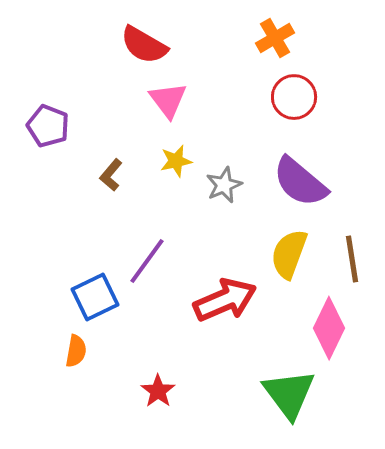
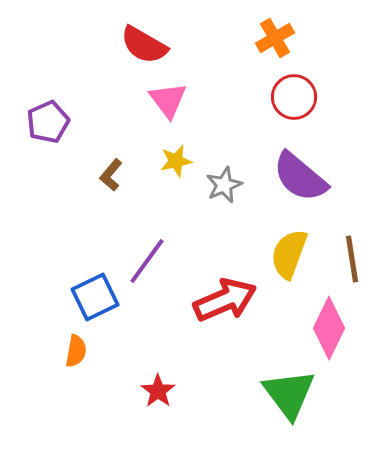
purple pentagon: moved 4 px up; rotated 27 degrees clockwise
purple semicircle: moved 5 px up
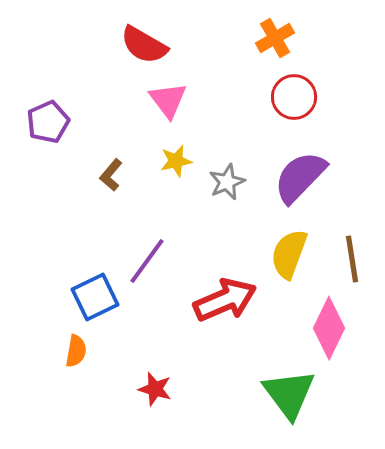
purple semicircle: rotated 94 degrees clockwise
gray star: moved 3 px right, 3 px up
red star: moved 3 px left, 2 px up; rotated 20 degrees counterclockwise
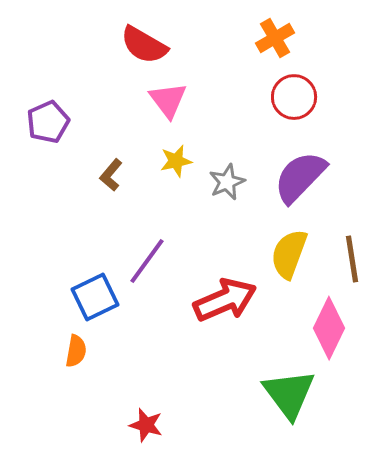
red star: moved 9 px left, 36 px down
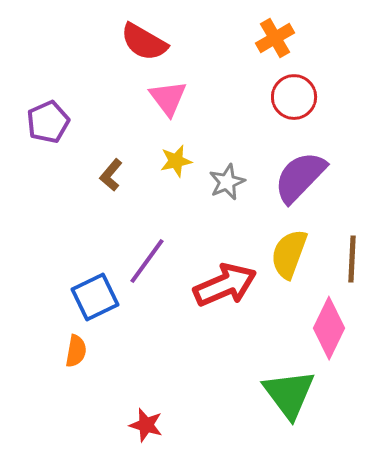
red semicircle: moved 3 px up
pink triangle: moved 2 px up
brown line: rotated 12 degrees clockwise
red arrow: moved 15 px up
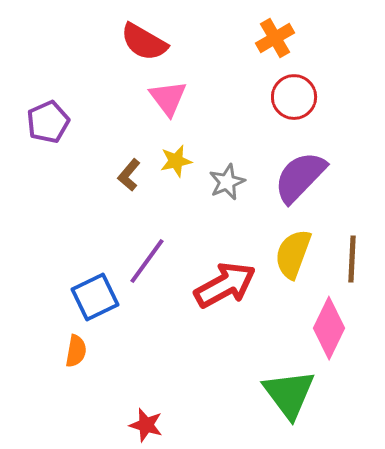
brown L-shape: moved 18 px right
yellow semicircle: moved 4 px right
red arrow: rotated 6 degrees counterclockwise
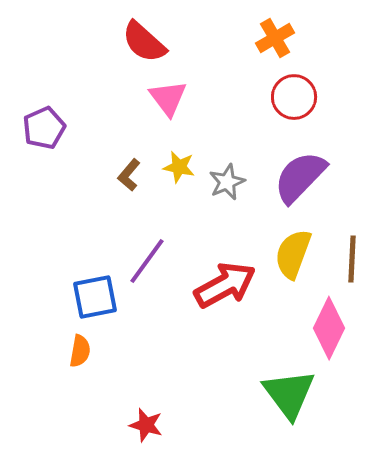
red semicircle: rotated 12 degrees clockwise
purple pentagon: moved 4 px left, 6 px down
yellow star: moved 3 px right, 6 px down; rotated 24 degrees clockwise
blue square: rotated 15 degrees clockwise
orange semicircle: moved 4 px right
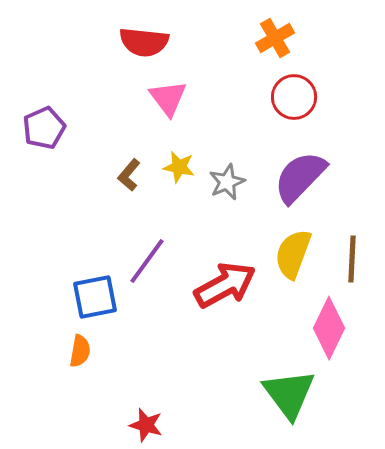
red semicircle: rotated 36 degrees counterclockwise
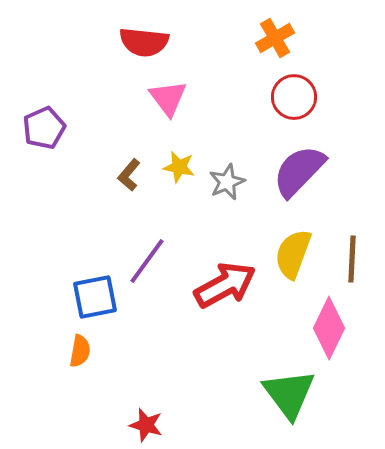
purple semicircle: moved 1 px left, 6 px up
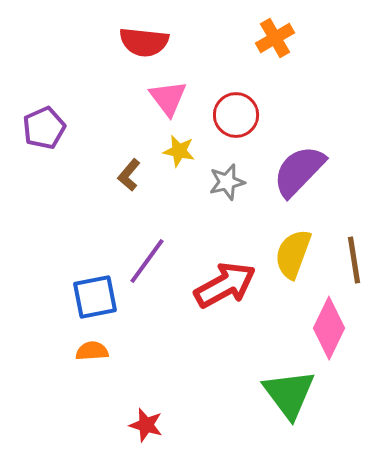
red circle: moved 58 px left, 18 px down
yellow star: moved 16 px up
gray star: rotated 9 degrees clockwise
brown line: moved 2 px right, 1 px down; rotated 12 degrees counterclockwise
orange semicircle: moved 12 px right; rotated 104 degrees counterclockwise
